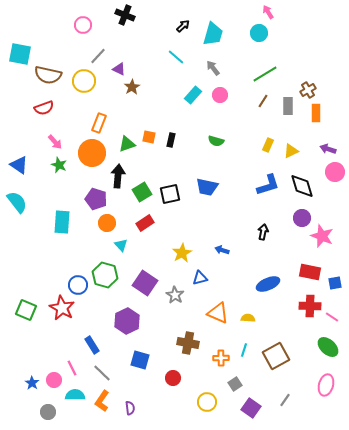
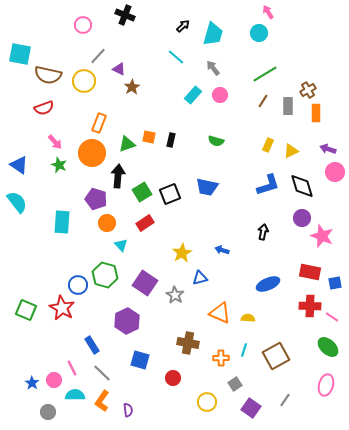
black square at (170, 194): rotated 10 degrees counterclockwise
orange triangle at (218, 313): moved 2 px right
purple semicircle at (130, 408): moved 2 px left, 2 px down
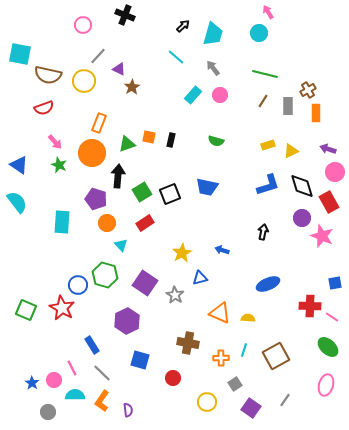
green line at (265, 74): rotated 45 degrees clockwise
yellow rectangle at (268, 145): rotated 48 degrees clockwise
red rectangle at (310, 272): moved 19 px right, 70 px up; rotated 50 degrees clockwise
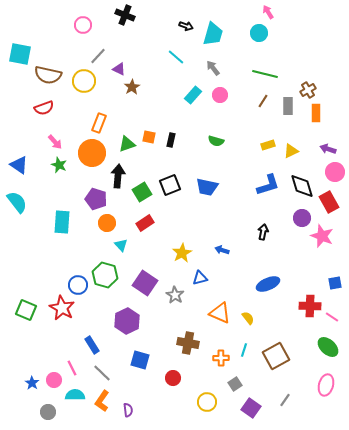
black arrow at (183, 26): moved 3 px right; rotated 64 degrees clockwise
black square at (170, 194): moved 9 px up
yellow semicircle at (248, 318): rotated 48 degrees clockwise
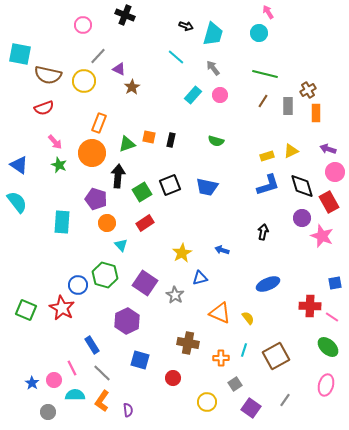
yellow rectangle at (268, 145): moved 1 px left, 11 px down
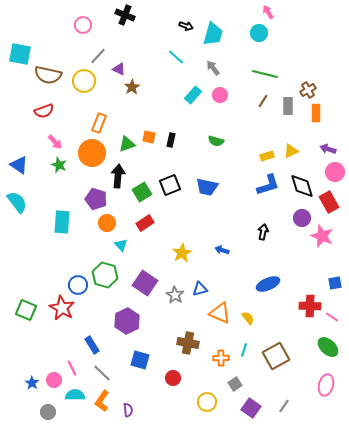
red semicircle at (44, 108): moved 3 px down
blue triangle at (200, 278): moved 11 px down
gray line at (285, 400): moved 1 px left, 6 px down
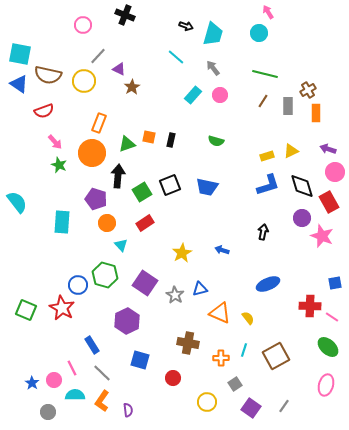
blue triangle at (19, 165): moved 81 px up
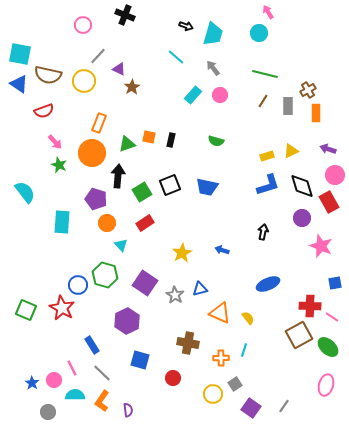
pink circle at (335, 172): moved 3 px down
cyan semicircle at (17, 202): moved 8 px right, 10 px up
pink star at (322, 236): moved 1 px left, 10 px down
brown square at (276, 356): moved 23 px right, 21 px up
yellow circle at (207, 402): moved 6 px right, 8 px up
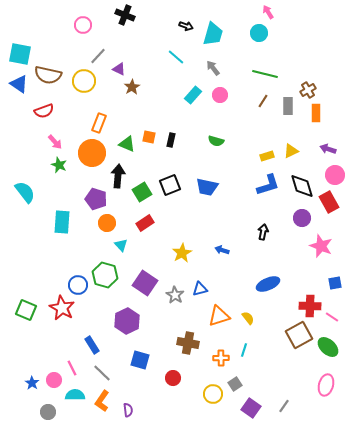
green triangle at (127, 144): rotated 42 degrees clockwise
orange triangle at (220, 313): moved 1 px left, 3 px down; rotated 40 degrees counterclockwise
